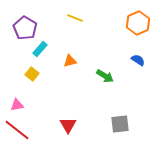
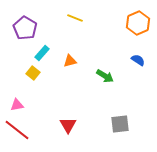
cyan rectangle: moved 2 px right, 4 px down
yellow square: moved 1 px right, 1 px up
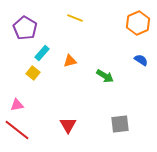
blue semicircle: moved 3 px right
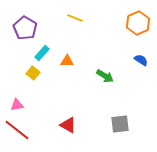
orange triangle: moved 3 px left; rotated 16 degrees clockwise
red triangle: rotated 30 degrees counterclockwise
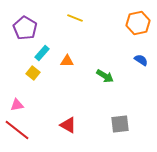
orange hexagon: rotated 10 degrees clockwise
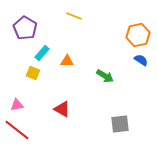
yellow line: moved 1 px left, 2 px up
orange hexagon: moved 12 px down
yellow square: rotated 16 degrees counterclockwise
red triangle: moved 6 px left, 16 px up
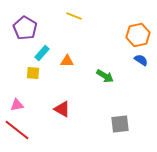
yellow square: rotated 16 degrees counterclockwise
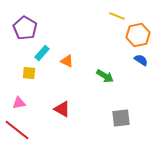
yellow line: moved 43 px right
orange triangle: rotated 24 degrees clockwise
yellow square: moved 4 px left
pink triangle: moved 2 px right, 2 px up
gray square: moved 1 px right, 6 px up
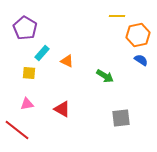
yellow line: rotated 21 degrees counterclockwise
pink triangle: moved 8 px right, 1 px down
